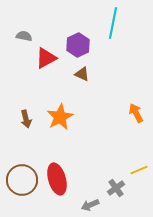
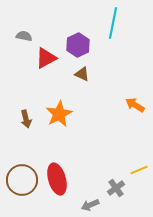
orange arrow: moved 1 px left, 8 px up; rotated 30 degrees counterclockwise
orange star: moved 1 px left, 3 px up
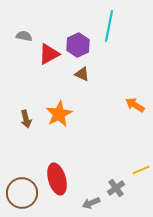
cyan line: moved 4 px left, 3 px down
red triangle: moved 3 px right, 4 px up
yellow line: moved 2 px right
brown circle: moved 13 px down
gray arrow: moved 1 px right, 2 px up
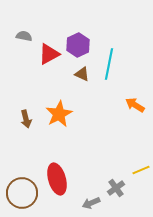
cyan line: moved 38 px down
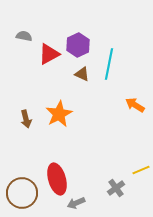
gray arrow: moved 15 px left
